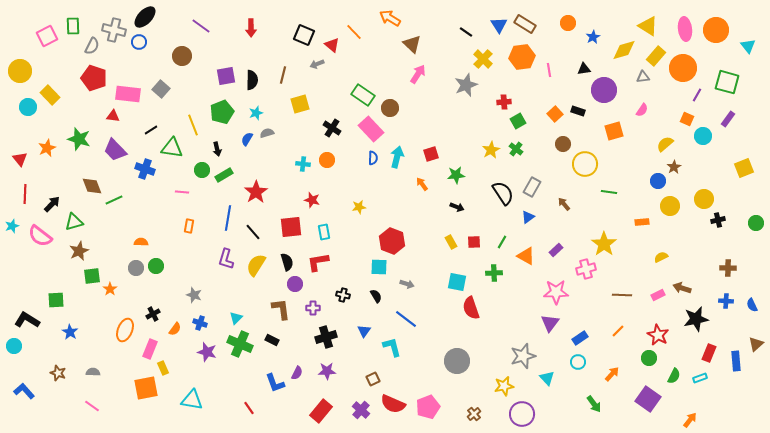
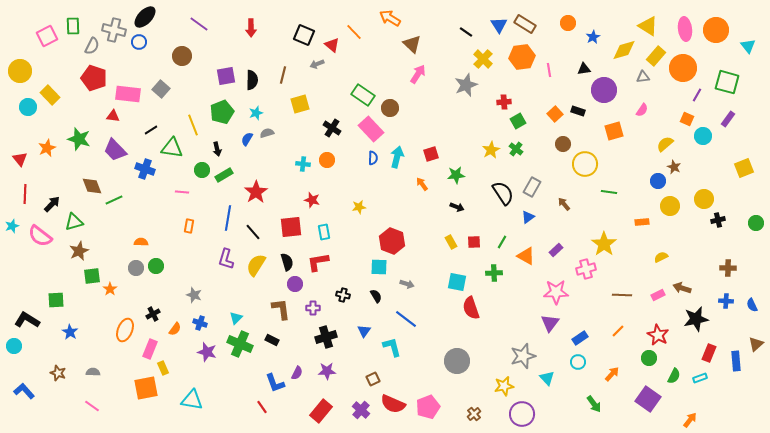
purple line at (201, 26): moved 2 px left, 2 px up
brown star at (674, 167): rotated 16 degrees counterclockwise
red line at (249, 408): moved 13 px right, 1 px up
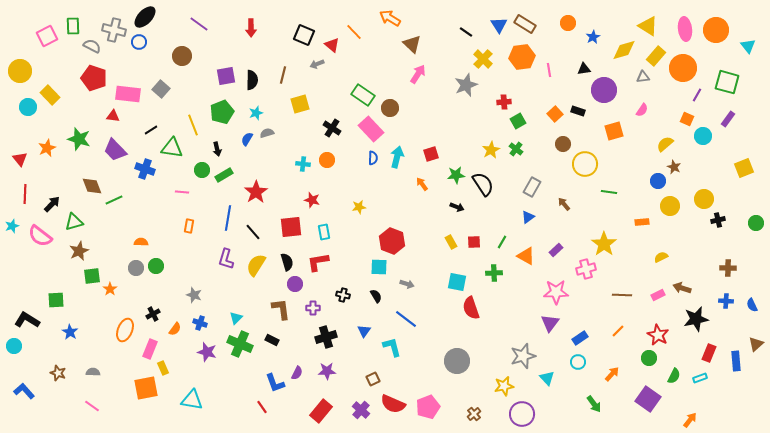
gray semicircle at (92, 46): rotated 90 degrees counterclockwise
black semicircle at (503, 193): moved 20 px left, 9 px up
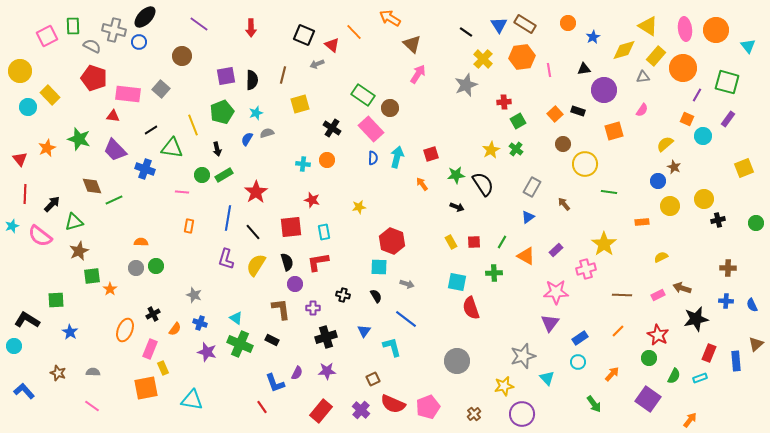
green circle at (202, 170): moved 5 px down
cyan triangle at (236, 318): rotated 40 degrees counterclockwise
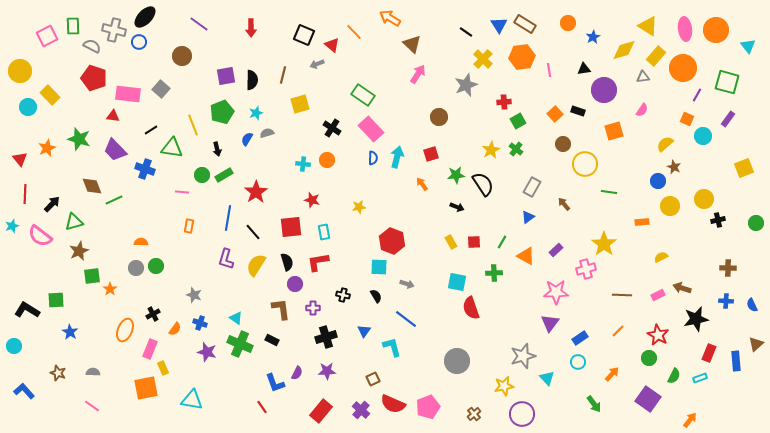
brown circle at (390, 108): moved 49 px right, 9 px down
black L-shape at (27, 320): moved 10 px up
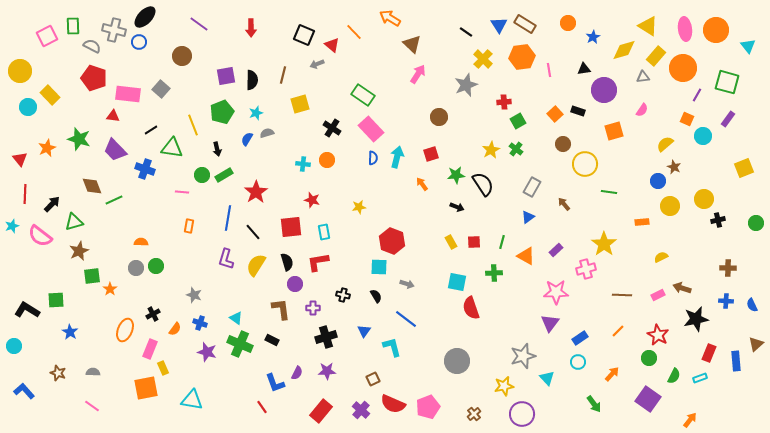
green line at (502, 242): rotated 16 degrees counterclockwise
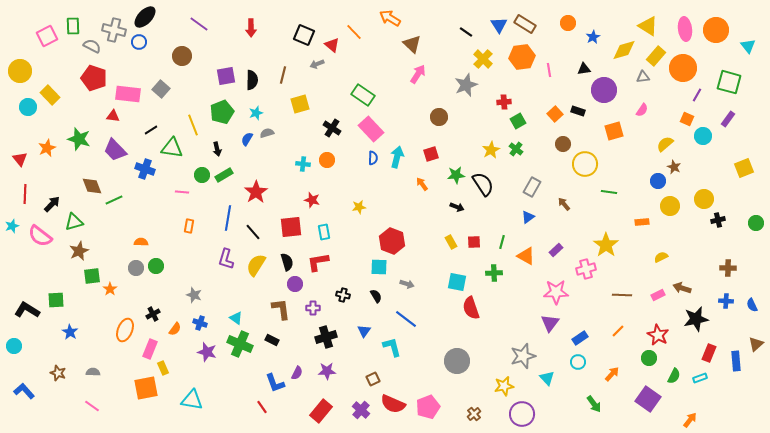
green square at (727, 82): moved 2 px right
yellow star at (604, 244): moved 2 px right, 1 px down
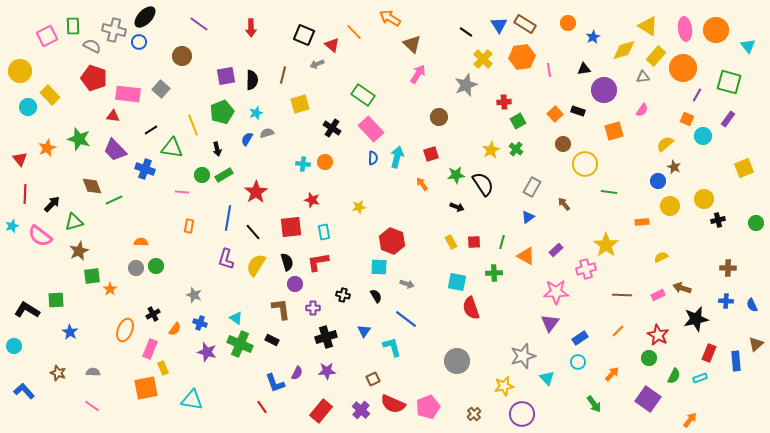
orange circle at (327, 160): moved 2 px left, 2 px down
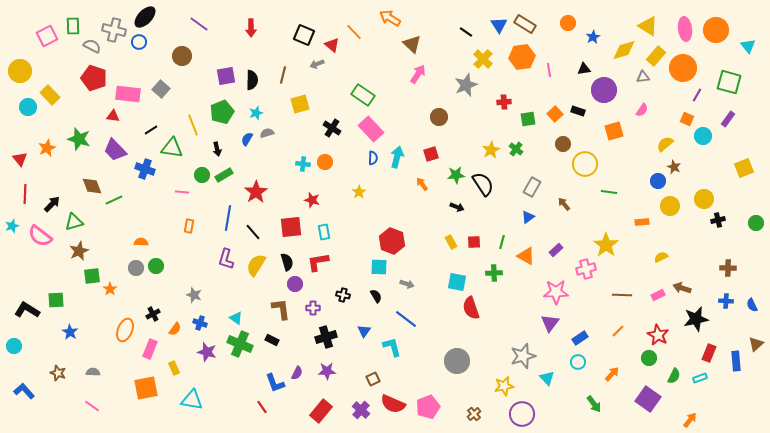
green square at (518, 121): moved 10 px right, 2 px up; rotated 21 degrees clockwise
yellow star at (359, 207): moved 15 px up; rotated 24 degrees counterclockwise
yellow rectangle at (163, 368): moved 11 px right
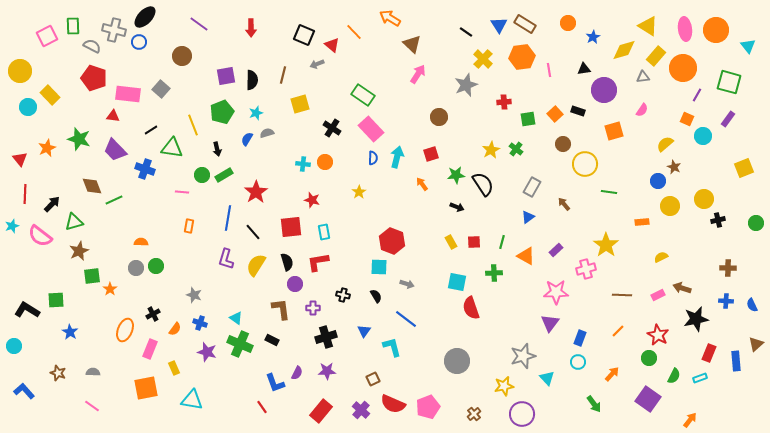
blue rectangle at (580, 338): rotated 35 degrees counterclockwise
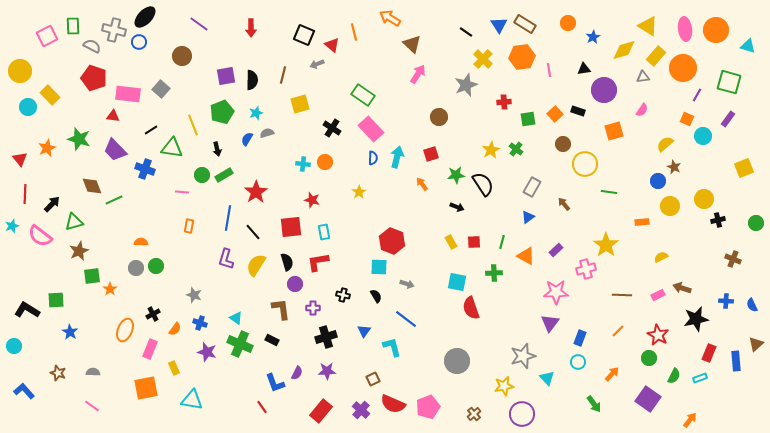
orange line at (354, 32): rotated 30 degrees clockwise
cyan triangle at (748, 46): rotated 35 degrees counterclockwise
brown cross at (728, 268): moved 5 px right, 9 px up; rotated 21 degrees clockwise
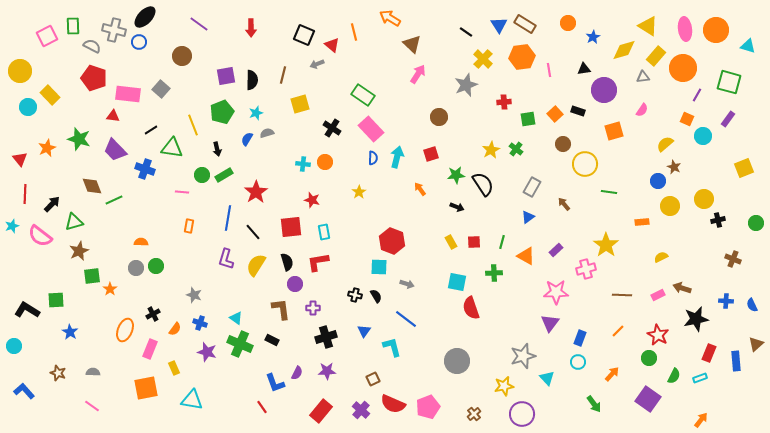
orange arrow at (422, 184): moved 2 px left, 5 px down
black cross at (343, 295): moved 12 px right
orange arrow at (690, 420): moved 11 px right
